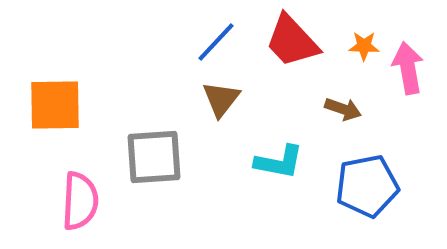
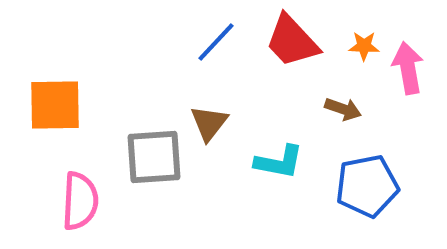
brown triangle: moved 12 px left, 24 px down
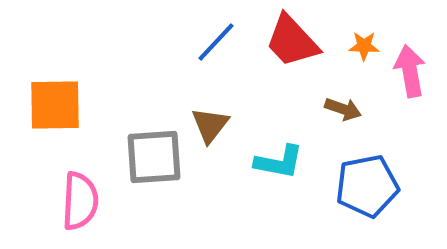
pink arrow: moved 2 px right, 3 px down
brown triangle: moved 1 px right, 2 px down
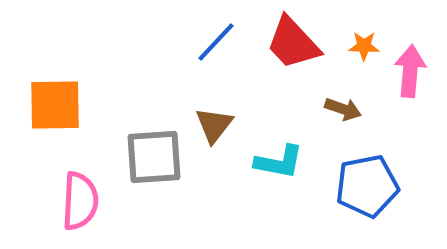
red trapezoid: moved 1 px right, 2 px down
pink arrow: rotated 15 degrees clockwise
brown triangle: moved 4 px right
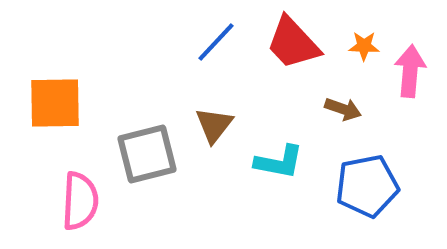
orange square: moved 2 px up
gray square: moved 7 px left, 3 px up; rotated 10 degrees counterclockwise
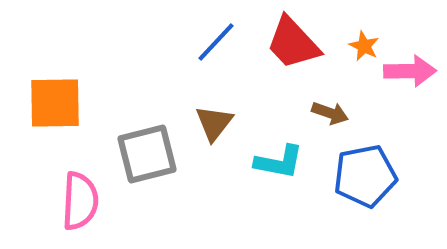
orange star: rotated 24 degrees clockwise
pink arrow: rotated 84 degrees clockwise
brown arrow: moved 13 px left, 4 px down
brown triangle: moved 2 px up
blue pentagon: moved 2 px left, 10 px up
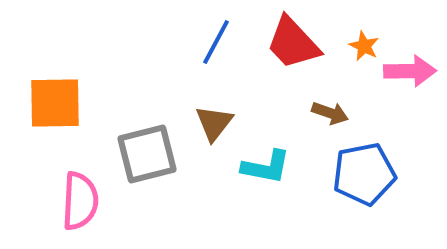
blue line: rotated 15 degrees counterclockwise
cyan L-shape: moved 13 px left, 5 px down
blue pentagon: moved 1 px left, 2 px up
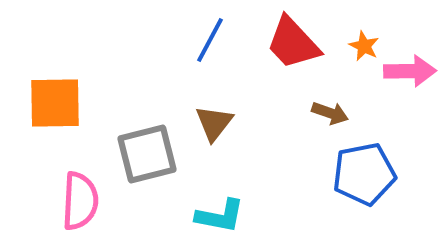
blue line: moved 6 px left, 2 px up
cyan L-shape: moved 46 px left, 49 px down
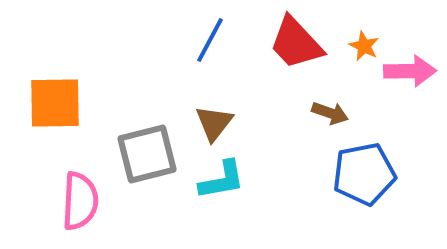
red trapezoid: moved 3 px right
cyan L-shape: moved 2 px right, 36 px up; rotated 21 degrees counterclockwise
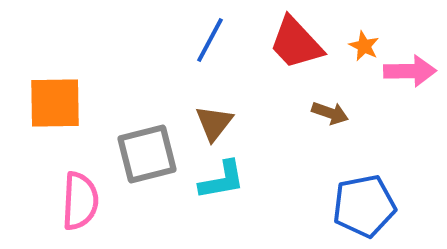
blue pentagon: moved 32 px down
